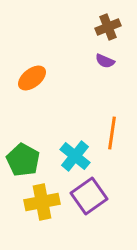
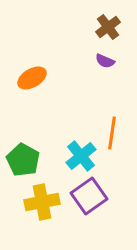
brown cross: rotated 15 degrees counterclockwise
orange ellipse: rotated 8 degrees clockwise
cyan cross: moved 6 px right; rotated 12 degrees clockwise
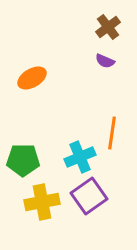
cyan cross: moved 1 px left, 1 px down; rotated 16 degrees clockwise
green pentagon: rotated 28 degrees counterclockwise
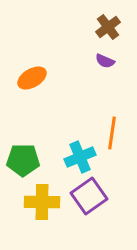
yellow cross: rotated 12 degrees clockwise
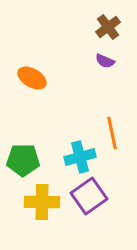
orange ellipse: rotated 60 degrees clockwise
orange line: rotated 20 degrees counterclockwise
cyan cross: rotated 8 degrees clockwise
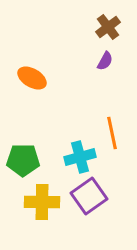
purple semicircle: rotated 84 degrees counterclockwise
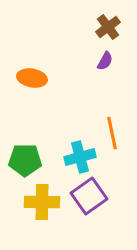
orange ellipse: rotated 20 degrees counterclockwise
green pentagon: moved 2 px right
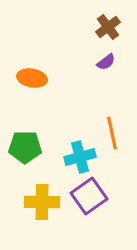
purple semicircle: moved 1 px right, 1 px down; rotated 24 degrees clockwise
green pentagon: moved 13 px up
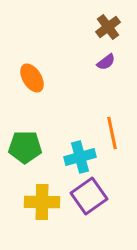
orange ellipse: rotated 48 degrees clockwise
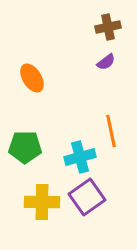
brown cross: rotated 25 degrees clockwise
orange line: moved 1 px left, 2 px up
purple square: moved 2 px left, 1 px down
